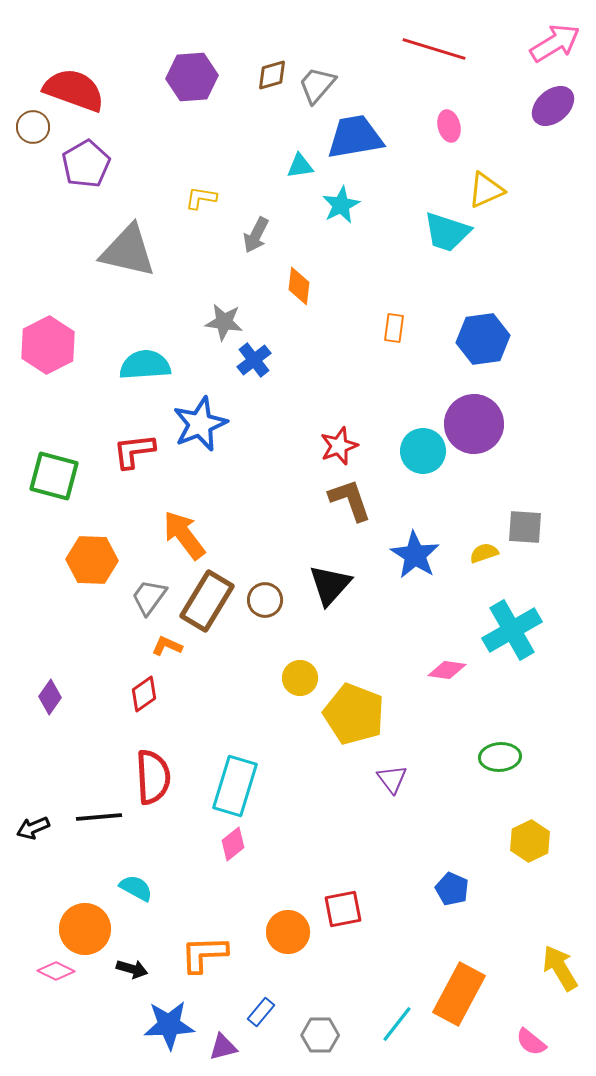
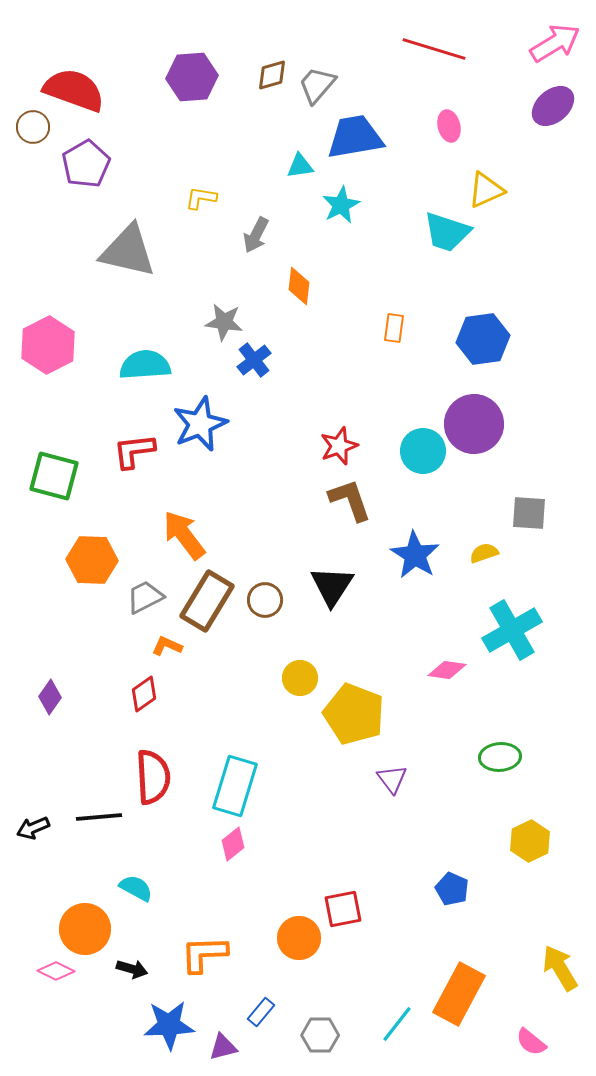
gray square at (525, 527): moved 4 px right, 14 px up
black triangle at (330, 585): moved 2 px right, 1 px down; rotated 9 degrees counterclockwise
gray trapezoid at (149, 597): moved 4 px left; rotated 27 degrees clockwise
orange circle at (288, 932): moved 11 px right, 6 px down
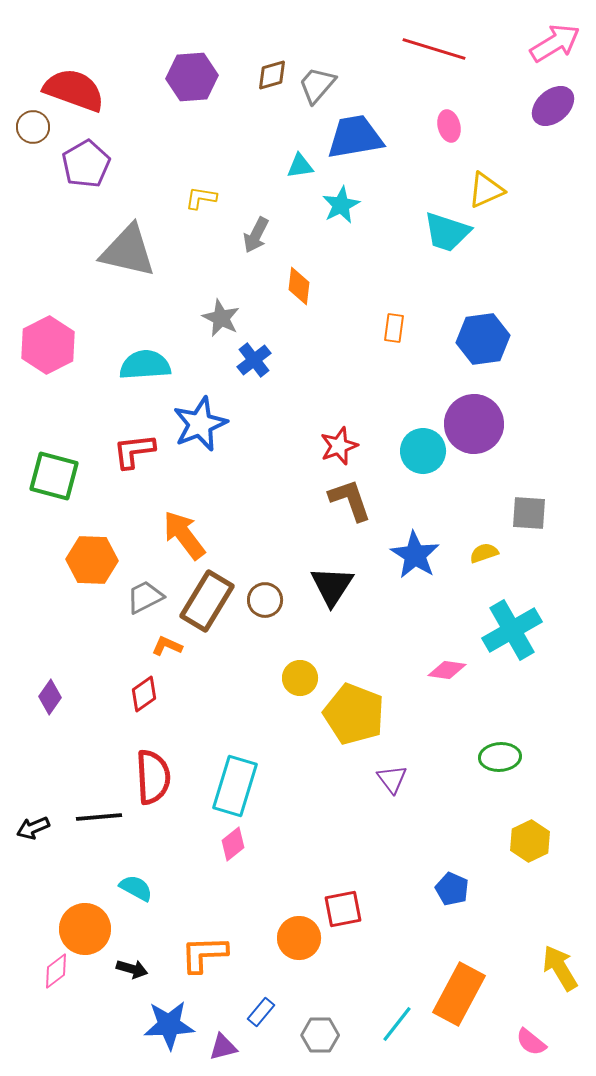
gray star at (224, 322): moved 3 px left, 4 px up; rotated 18 degrees clockwise
pink diamond at (56, 971): rotated 63 degrees counterclockwise
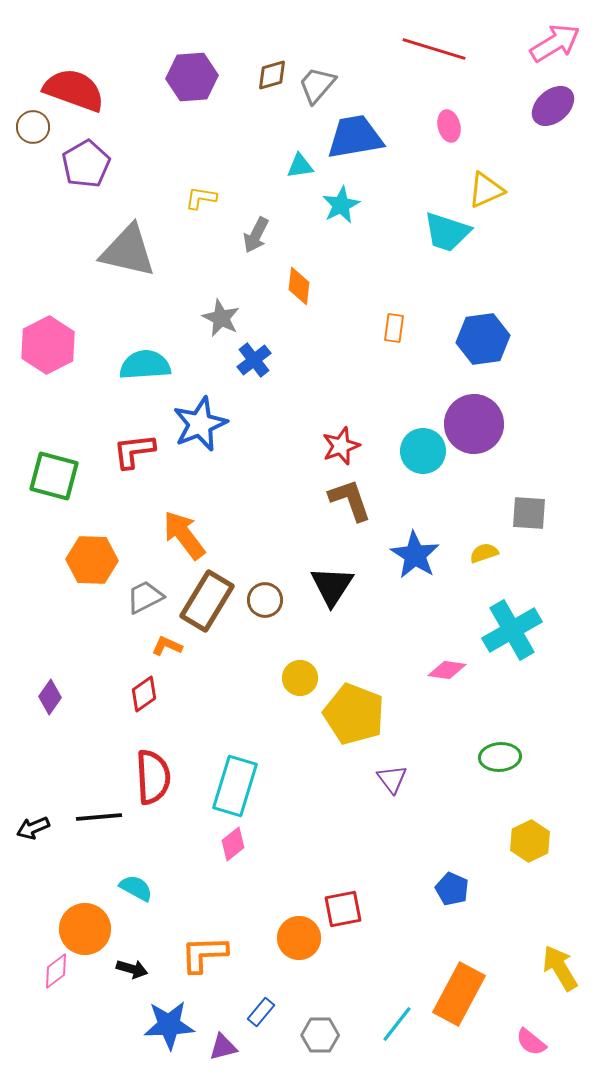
red star at (339, 446): moved 2 px right
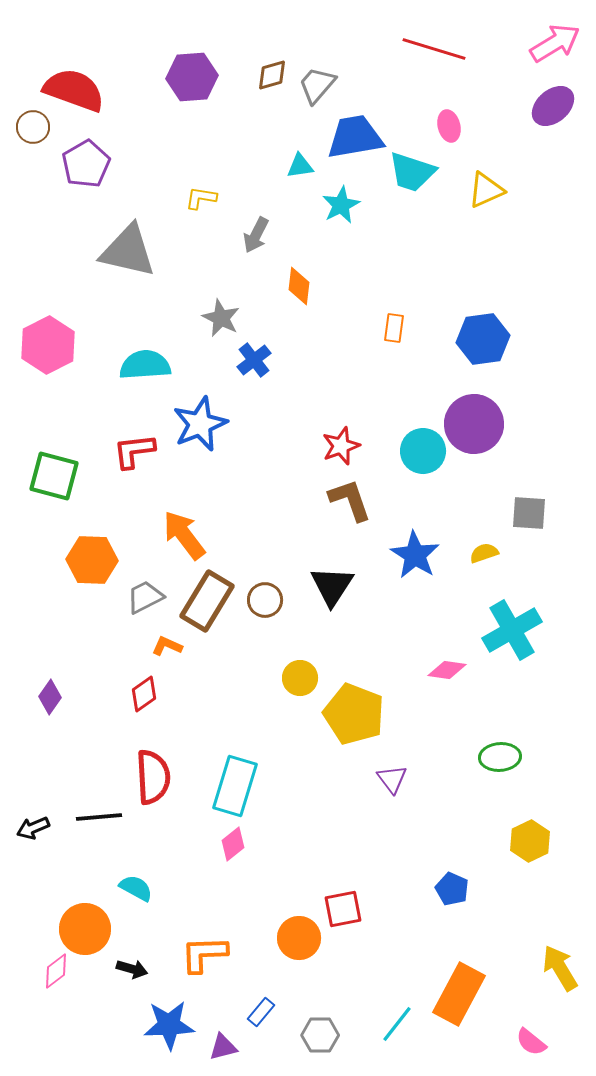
cyan trapezoid at (447, 232): moved 35 px left, 60 px up
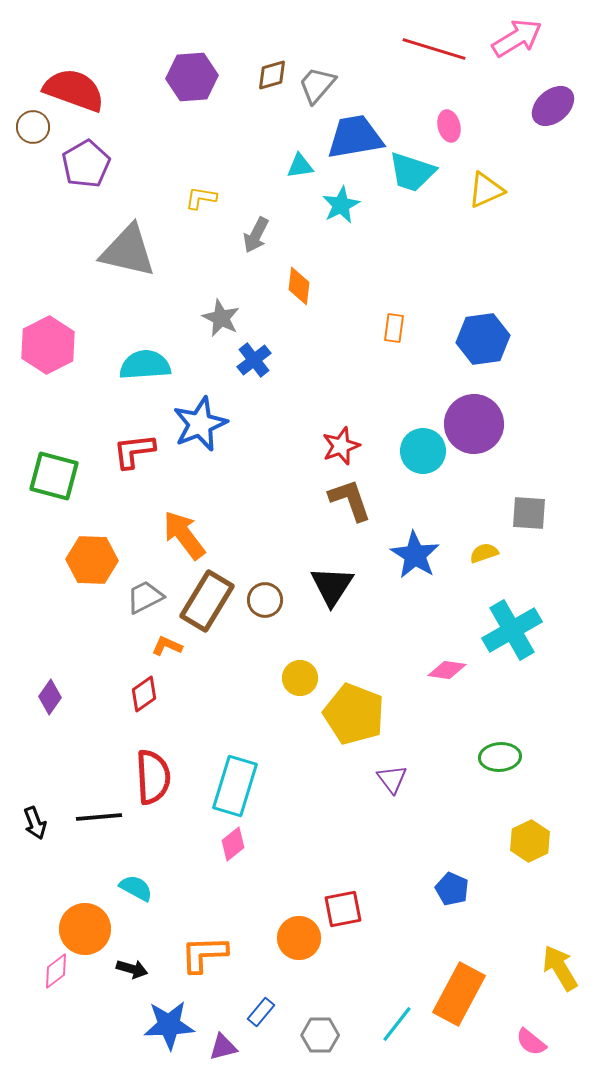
pink arrow at (555, 43): moved 38 px left, 5 px up
black arrow at (33, 828): moved 2 px right, 5 px up; rotated 88 degrees counterclockwise
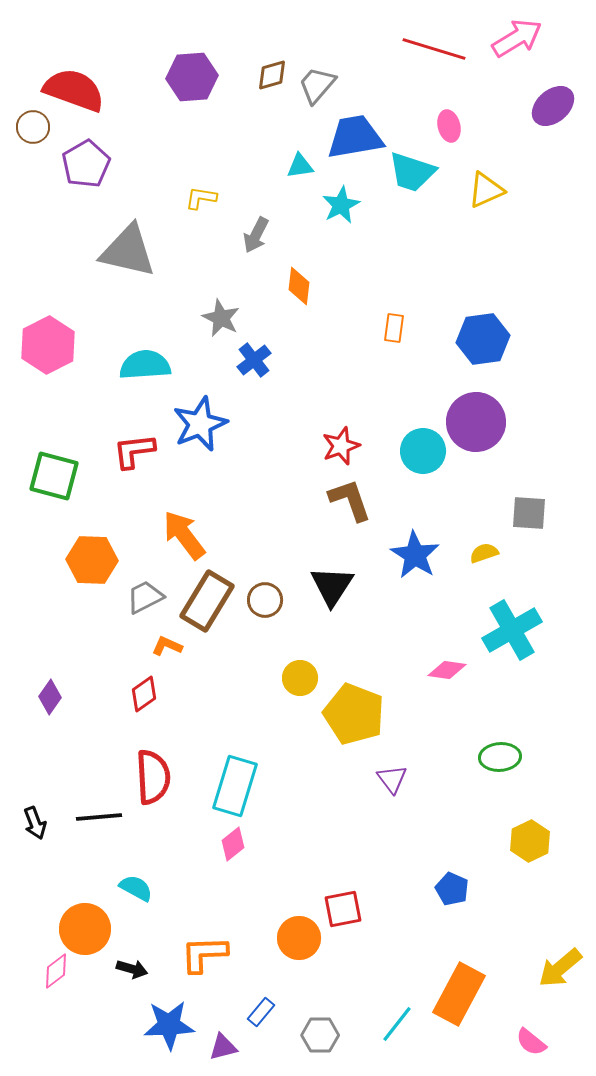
purple circle at (474, 424): moved 2 px right, 2 px up
yellow arrow at (560, 968): rotated 99 degrees counterclockwise
